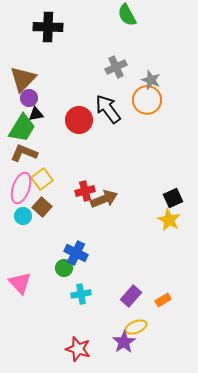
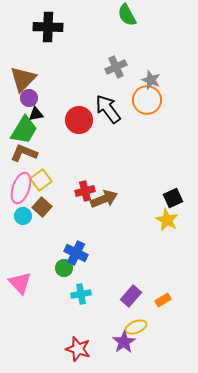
green trapezoid: moved 2 px right, 2 px down
yellow square: moved 1 px left, 1 px down
yellow star: moved 2 px left
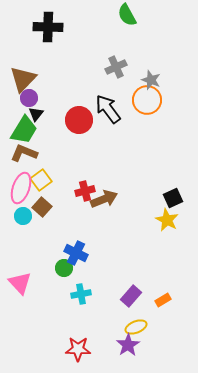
black triangle: rotated 42 degrees counterclockwise
purple star: moved 4 px right, 3 px down
red star: rotated 15 degrees counterclockwise
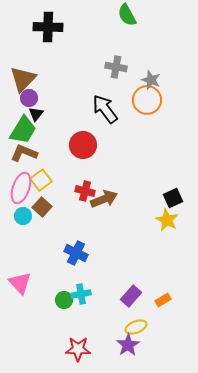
gray cross: rotated 35 degrees clockwise
black arrow: moved 3 px left
red circle: moved 4 px right, 25 px down
green trapezoid: moved 1 px left
red cross: rotated 30 degrees clockwise
green circle: moved 32 px down
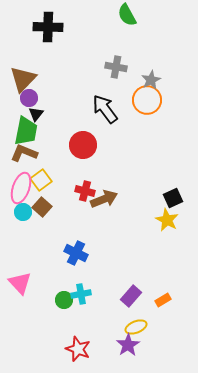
gray star: rotated 24 degrees clockwise
green trapezoid: moved 3 px right, 1 px down; rotated 20 degrees counterclockwise
cyan circle: moved 4 px up
red star: rotated 20 degrees clockwise
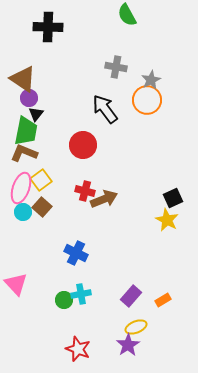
brown triangle: rotated 40 degrees counterclockwise
pink triangle: moved 4 px left, 1 px down
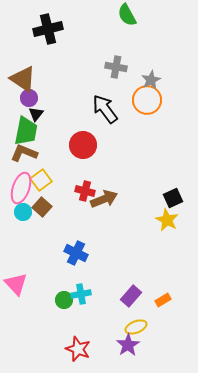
black cross: moved 2 px down; rotated 16 degrees counterclockwise
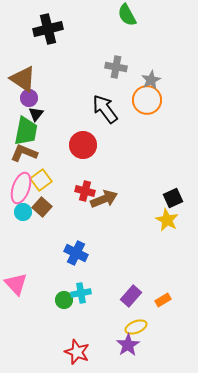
cyan cross: moved 1 px up
red star: moved 1 px left, 3 px down
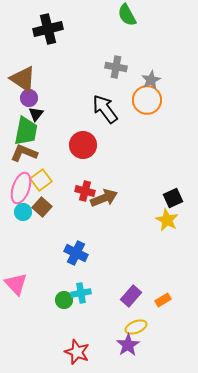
brown arrow: moved 1 px up
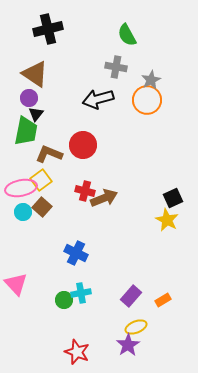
green semicircle: moved 20 px down
brown triangle: moved 12 px right, 5 px up
black arrow: moved 7 px left, 10 px up; rotated 68 degrees counterclockwise
brown L-shape: moved 25 px right, 1 px down
pink ellipse: rotated 60 degrees clockwise
